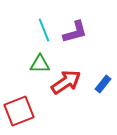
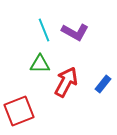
purple L-shape: rotated 44 degrees clockwise
red arrow: rotated 28 degrees counterclockwise
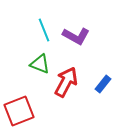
purple L-shape: moved 1 px right, 4 px down
green triangle: rotated 20 degrees clockwise
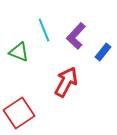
purple L-shape: rotated 104 degrees clockwise
green triangle: moved 21 px left, 12 px up
blue rectangle: moved 32 px up
red square: moved 2 px down; rotated 12 degrees counterclockwise
